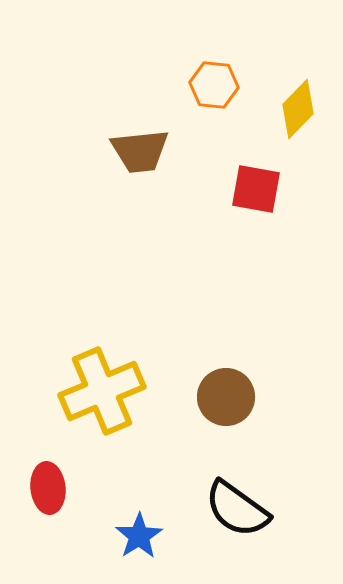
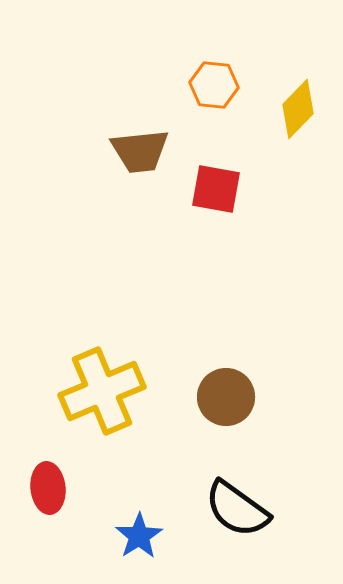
red square: moved 40 px left
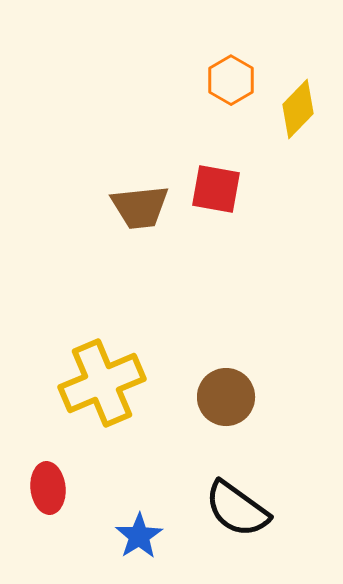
orange hexagon: moved 17 px right, 5 px up; rotated 24 degrees clockwise
brown trapezoid: moved 56 px down
yellow cross: moved 8 px up
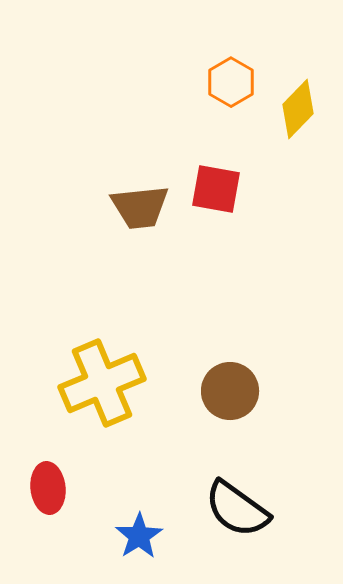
orange hexagon: moved 2 px down
brown circle: moved 4 px right, 6 px up
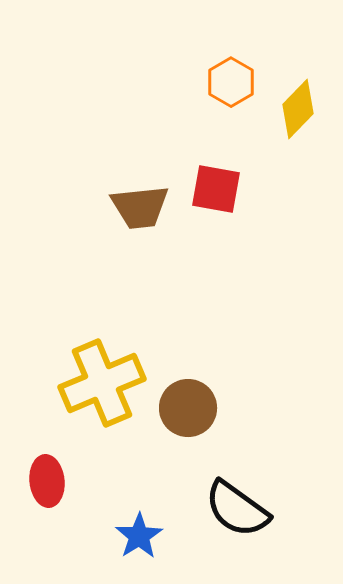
brown circle: moved 42 px left, 17 px down
red ellipse: moved 1 px left, 7 px up
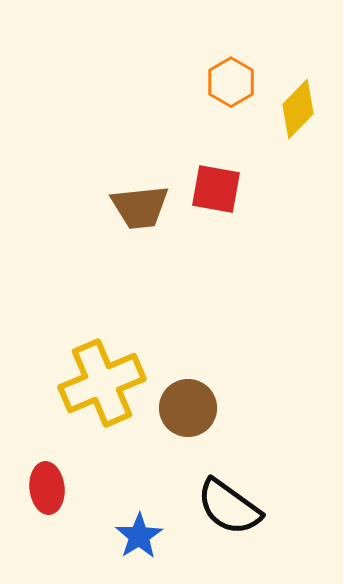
red ellipse: moved 7 px down
black semicircle: moved 8 px left, 2 px up
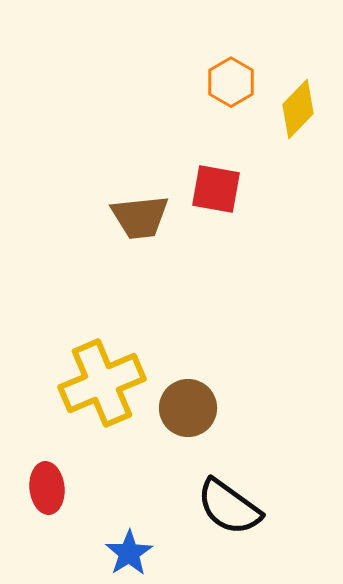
brown trapezoid: moved 10 px down
blue star: moved 10 px left, 17 px down
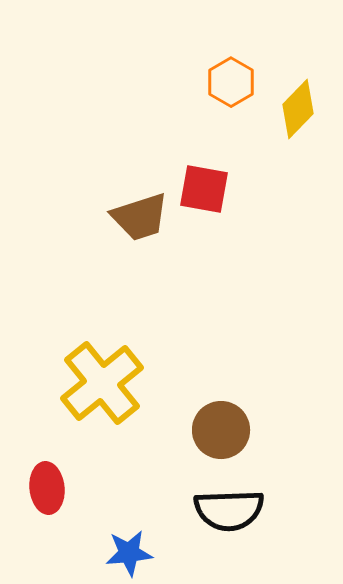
red square: moved 12 px left
brown trapezoid: rotated 12 degrees counterclockwise
yellow cross: rotated 16 degrees counterclockwise
brown circle: moved 33 px right, 22 px down
black semicircle: moved 3 px down; rotated 38 degrees counterclockwise
blue star: rotated 27 degrees clockwise
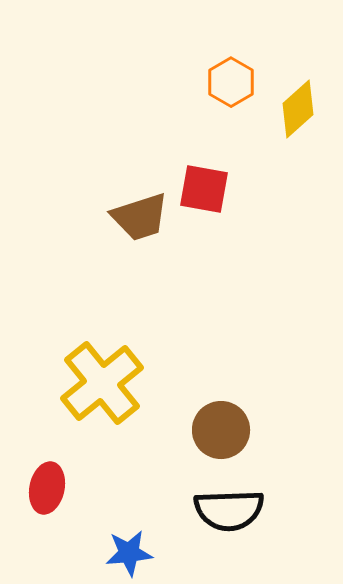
yellow diamond: rotated 4 degrees clockwise
red ellipse: rotated 18 degrees clockwise
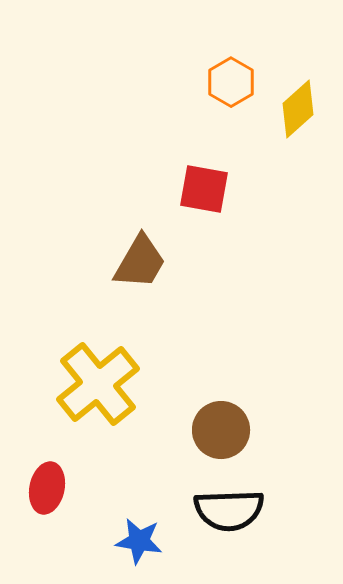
brown trapezoid: moved 45 px down; rotated 42 degrees counterclockwise
yellow cross: moved 4 px left, 1 px down
blue star: moved 10 px right, 12 px up; rotated 15 degrees clockwise
